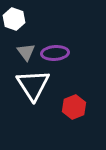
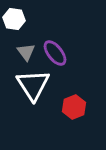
white hexagon: rotated 10 degrees counterclockwise
purple ellipse: rotated 56 degrees clockwise
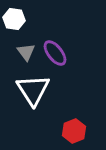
white triangle: moved 5 px down
red hexagon: moved 24 px down
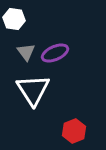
purple ellipse: rotated 76 degrees counterclockwise
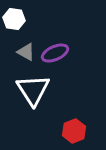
gray triangle: rotated 24 degrees counterclockwise
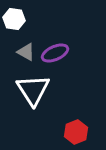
red hexagon: moved 2 px right, 1 px down
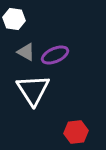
purple ellipse: moved 2 px down
red hexagon: rotated 15 degrees clockwise
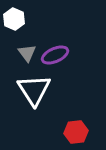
white hexagon: rotated 15 degrees clockwise
gray triangle: moved 1 px right, 1 px down; rotated 24 degrees clockwise
white triangle: moved 1 px right
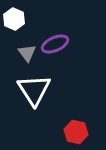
purple ellipse: moved 11 px up
red hexagon: rotated 20 degrees clockwise
